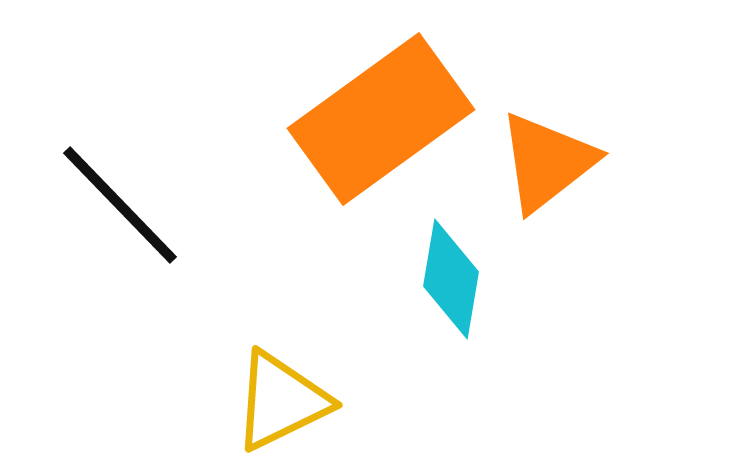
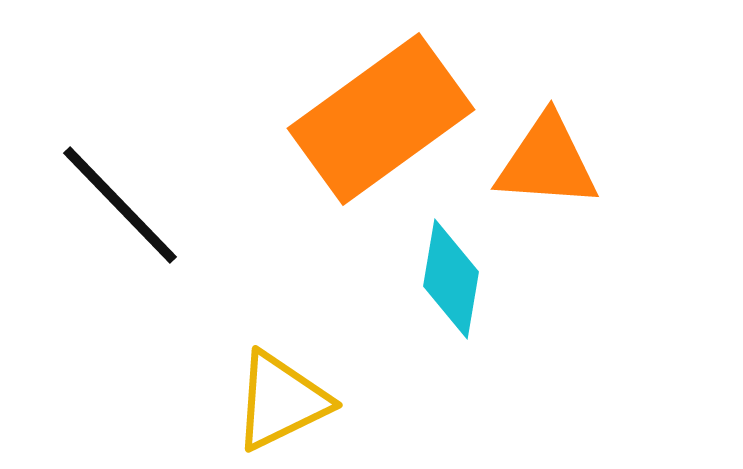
orange triangle: rotated 42 degrees clockwise
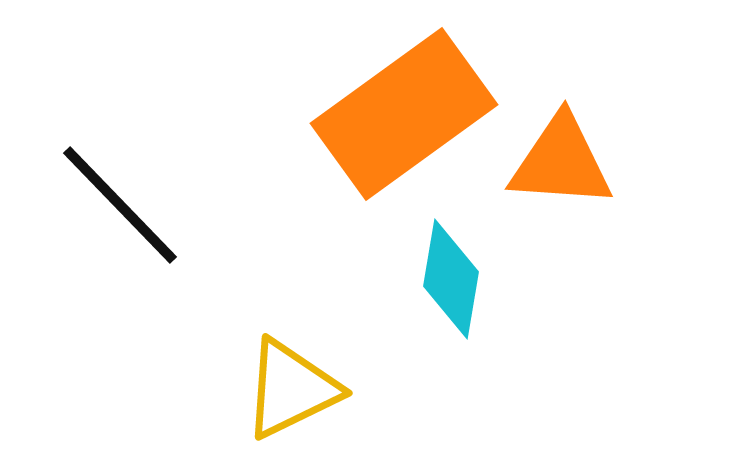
orange rectangle: moved 23 px right, 5 px up
orange triangle: moved 14 px right
yellow triangle: moved 10 px right, 12 px up
